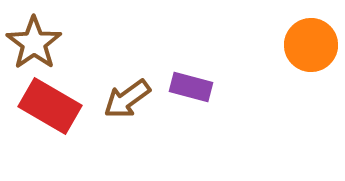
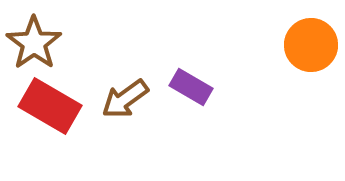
purple rectangle: rotated 15 degrees clockwise
brown arrow: moved 2 px left
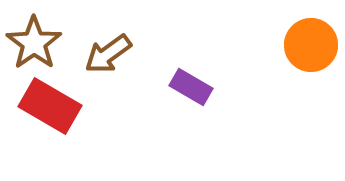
brown arrow: moved 17 px left, 45 px up
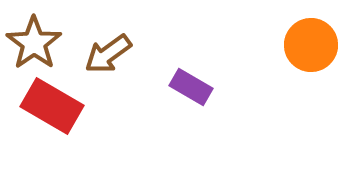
red rectangle: moved 2 px right
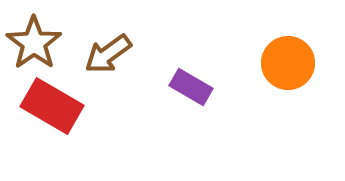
orange circle: moved 23 px left, 18 px down
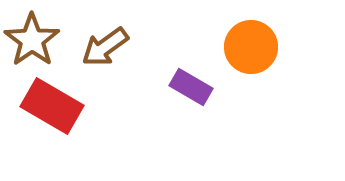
brown star: moved 2 px left, 3 px up
brown arrow: moved 3 px left, 7 px up
orange circle: moved 37 px left, 16 px up
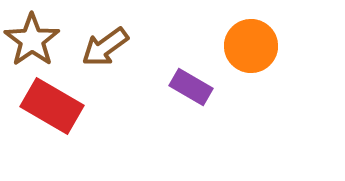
orange circle: moved 1 px up
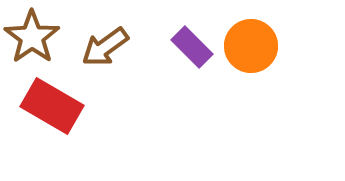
brown star: moved 3 px up
purple rectangle: moved 1 px right, 40 px up; rotated 15 degrees clockwise
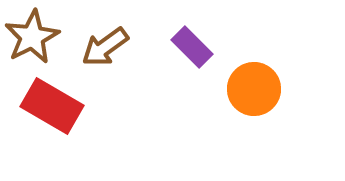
brown star: rotated 8 degrees clockwise
orange circle: moved 3 px right, 43 px down
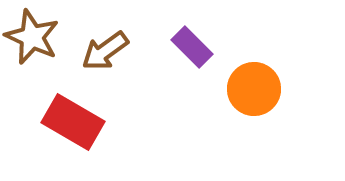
brown star: rotated 20 degrees counterclockwise
brown arrow: moved 4 px down
red rectangle: moved 21 px right, 16 px down
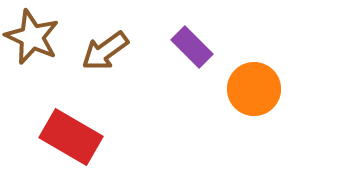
red rectangle: moved 2 px left, 15 px down
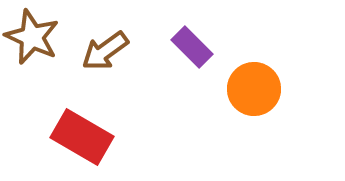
red rectangle: moved 11 px right
